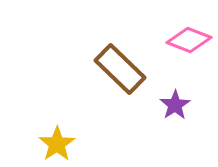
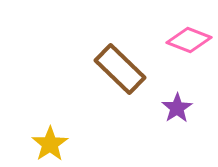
purple star: moved 2 px right, 3 px down
yellow star: moved 7 px left
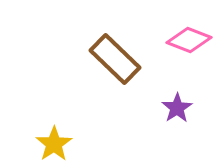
brown rectangle: moved 5 px left, 10 px up
yellow star: moved 4 px right
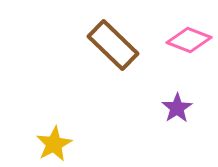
brown rectangle: moved 2 px left, 14 px up
yellow star: rotated 6 degrees clockwise
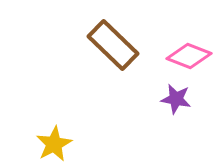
pink diamond: moved 16 px down
purple star: moved 1 px left, 9 px up; rotated 28 degrees counterclockwise
